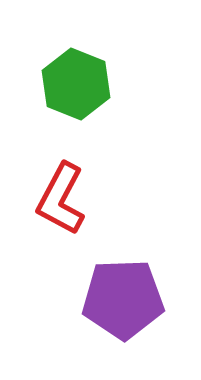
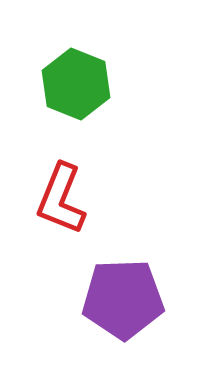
red L-shape: rotated 6 degrees counterclockwise
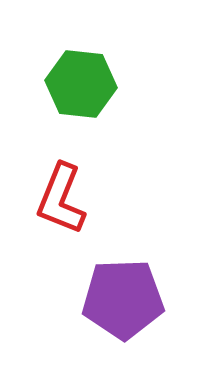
green hexagon: moved 5 px right; rotated 16 degrees counterclockwise
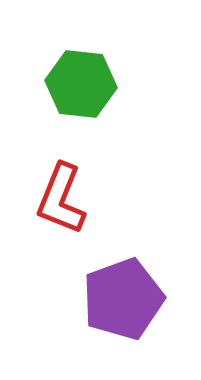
purple pentagon: rotated 18 degrees counterclockwise
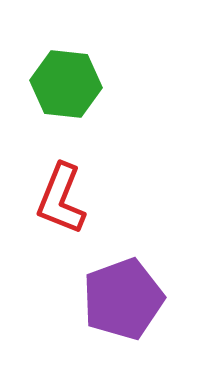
green hexagon: moved 15 px left
